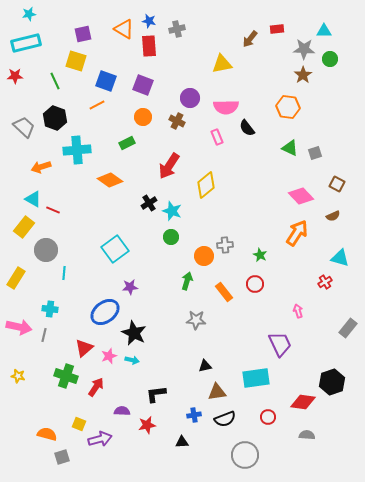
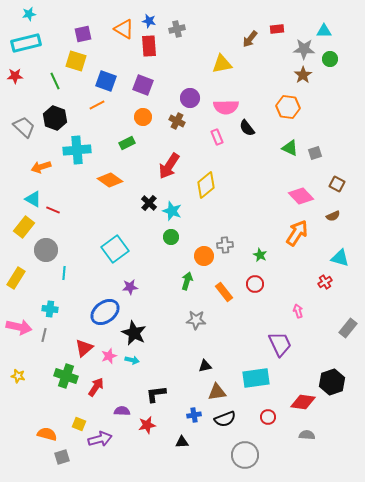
black cross at (149, 203): rotated 14 degrees counterclockwise
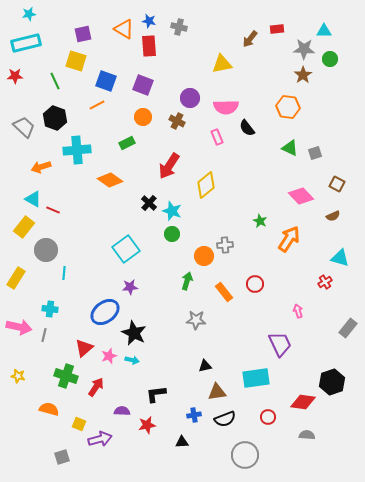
gray cross at (177, 29): moved 2 px right, 2 px up; rotated 28 degrees clockwise
orange arrow at (297, 233): moved 8 px left, 6 px down
green circle at (171, 237): moved 1 px right, 3 px up
cyan square at (115, 249): moved 11 px right
green star at (260, 255): moved 34 px up
orange semicircle at (47, 434): moved 2 px right, 25 px up
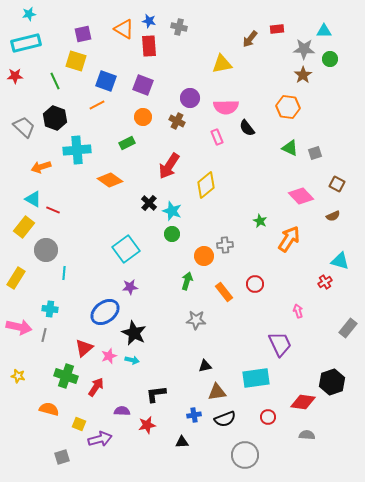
cyan triangle at (340, 258): moved 3 px down
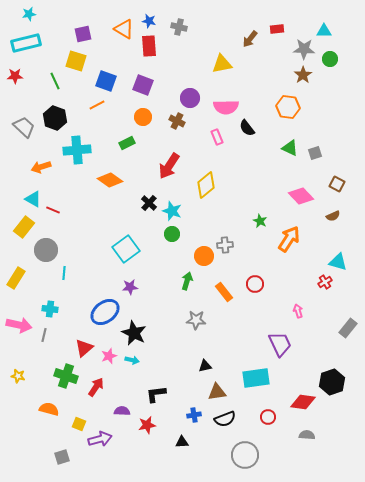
cyan triangle at (340, 261): moved 2 px left, 1 px down
pink arrow at (19, 327): moved 2 px up
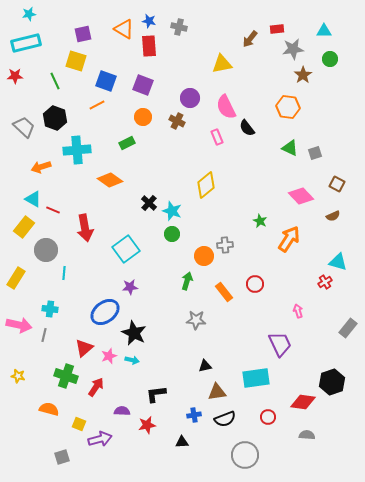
gray star at (304, 49): moved 11 px left; rotated 10 degrees counterclockwise
pink semicircle at (226, 107): rotated 65 degrees clockwise
red arrow at (169, 166): moved 84 px left, 62 px down; rotated 44 degrees counterclockwise
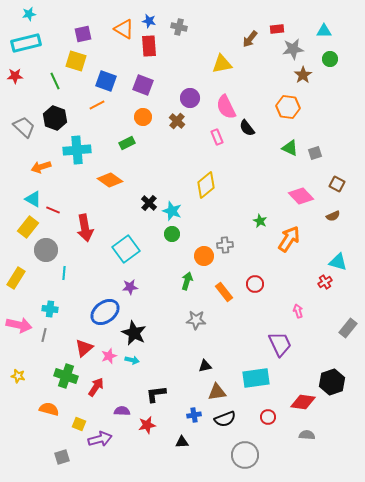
brown cross at (177, 121): rotated 14 degrees clockwise
yellow rectangle at (24, 227): moved 4 px right
